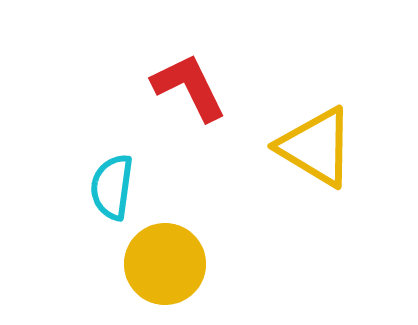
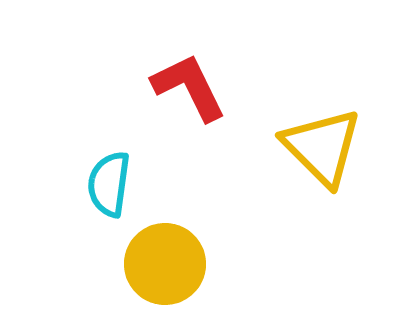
yellow triangle: moved 6 px right; rotated 14 degrees clockwise
cyan semicircle: moved 3 px left, 3 px up
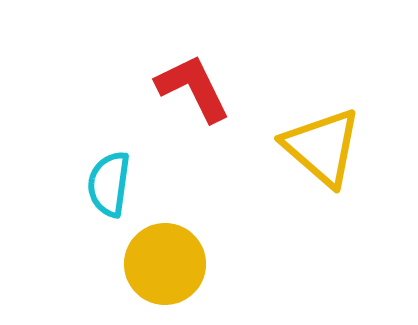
red L-shape: moved 4 px right, 1 px down
yellow triangle: rotated 4 degrees counterclockwise
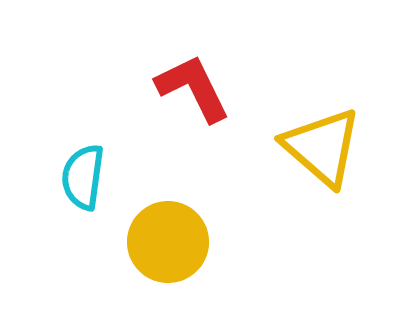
cyan semicircle: moved 26 px left, 7 px up
yellow circle: moved 3 px right, 22 px up
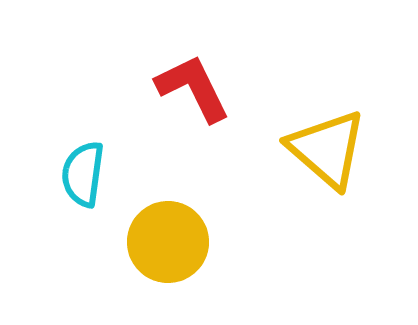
yellow triangle: moved 5 px right, 2 px down
cyan semicircle: moved 3 px up
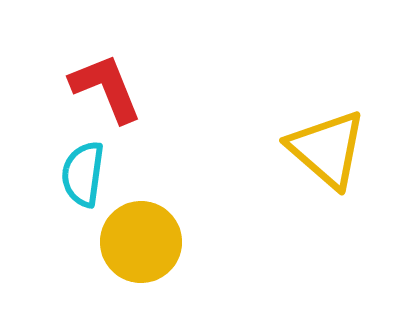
red L-shape: moved 87 px left; rotated 4 degrees clockwise
yellow circle: moved 27 px left
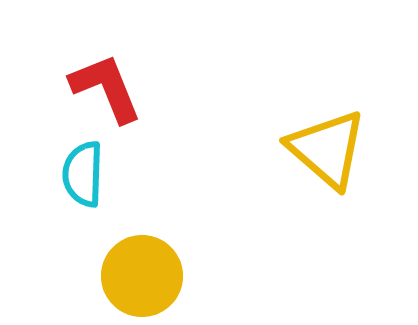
cyan semicircle: rotated 6 degrees counterclockwise
yellow circle: moved 1 px right, 34 px down
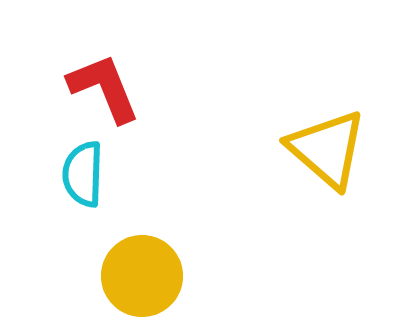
red L-shape: moved 2 px left
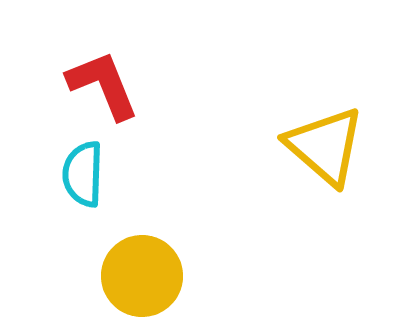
red L-shape: moved 1 px left, 3 px up
yellow triangle: moved 2 px left, 3 px up
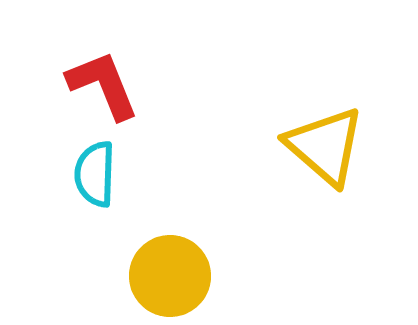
cyan semicircle: moved 12 px right
yellow circle: moved 28 px right
